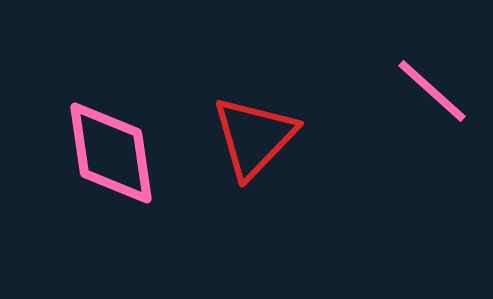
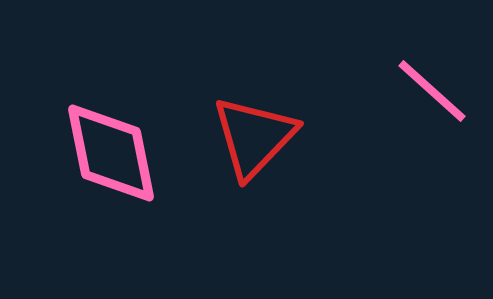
pink diamond: rotated 3 degrees counterclockwise
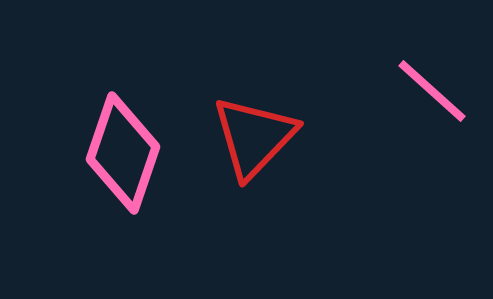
pink diamond: moved 12 px right; rotated 30 degrees clockwise
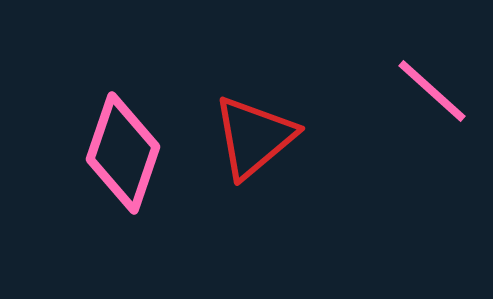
red triangle: rotated 6 degrees clockwise
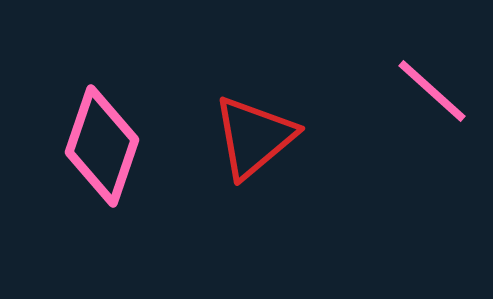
pink diamond: moved 21 px left, 7 px up
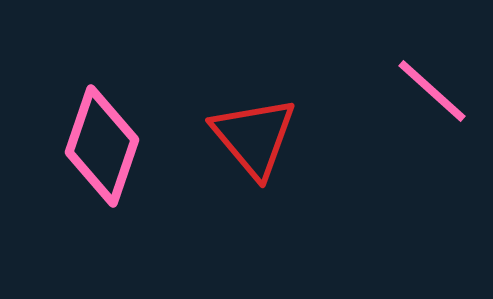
red triangle: rotated 30 degrees counterclockwise
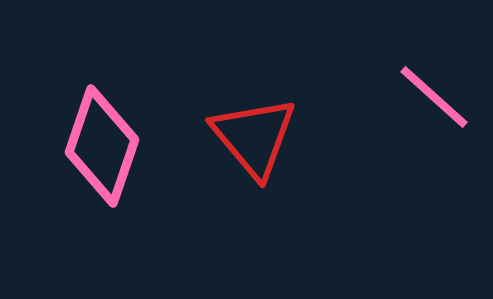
pink line: moved 2 px right, 6 px down
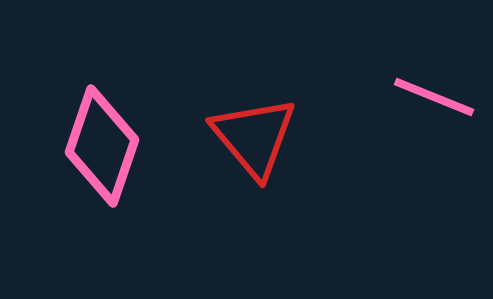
pink line: rotated 20 degrees counterclockwise
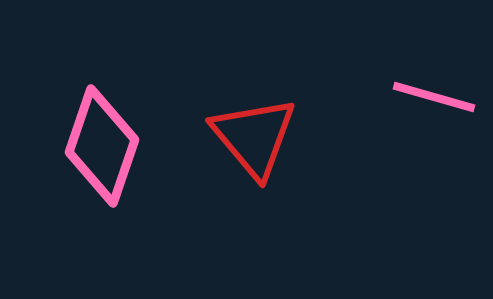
pink line: rotated 6 degrees counterclockwise
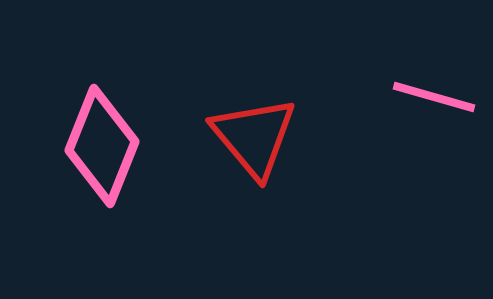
pink diamond: rotated 3 degrees clockwise
